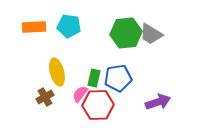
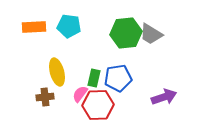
brown cross: rotated 24 degrees clockwise
purple arrow: moved 6 px right, 5 px up
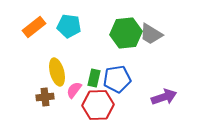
orange rectangle: rotated 35 degrees counterclockwise
blue pentagon: moved 1 px left, 1 px down
pink semicircle: moved 6 px left, 4 px up
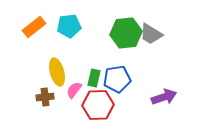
cyan pentagon: rotated 15 degrees counterclockwise
